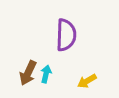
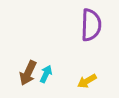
purple semicircle: moved 25 px right, 10 px up
cyan arrow: rotated 12 degrees clockwise
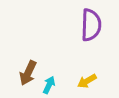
cyan arrow: moved 3 px right, 11 px down
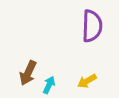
purple semicircle: moved 1 px right, 1 px down
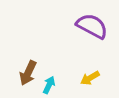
purple semicircle: rotated 64 degrees counterclockwise
yellow arrow: moved 3 px right, 3 px up
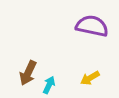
purple semicircle: rotated 16 degrees counterclockwise
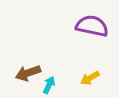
brown arrow: rotated 45 degrees clockwise
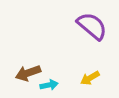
purple semicircle: rotated 28 degrees clockwise
cyan arrow: rotated 54 degrees clockwise
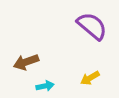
brown arrow: moved 2 px left, 11 px up
cyan arrow: moved 4 px left, 1 px down
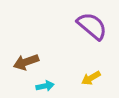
yellow arrow: moved 1 px right
